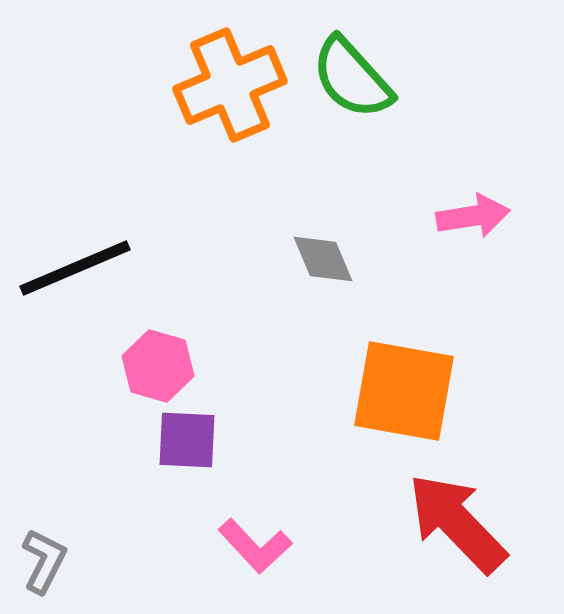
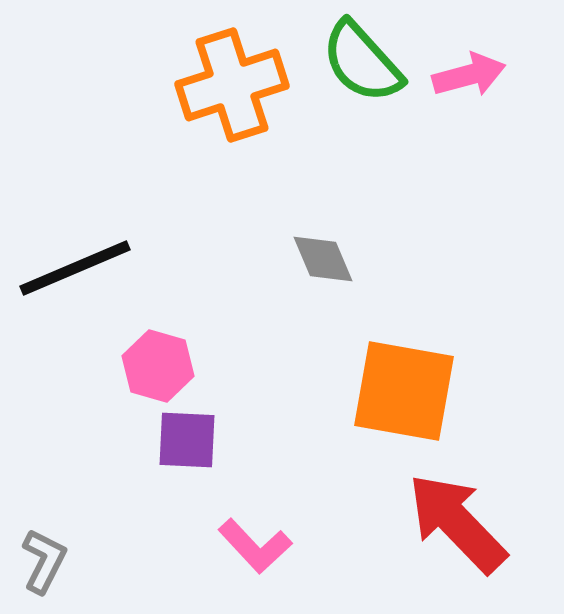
green semicircle: moved 10 px right, 16 px up
orange cross: moved 2 px right; rotated 5 degrees clockwise
pink arrow: moved 4 px left, 141 px up; rotated 6 degrees counterclockwise
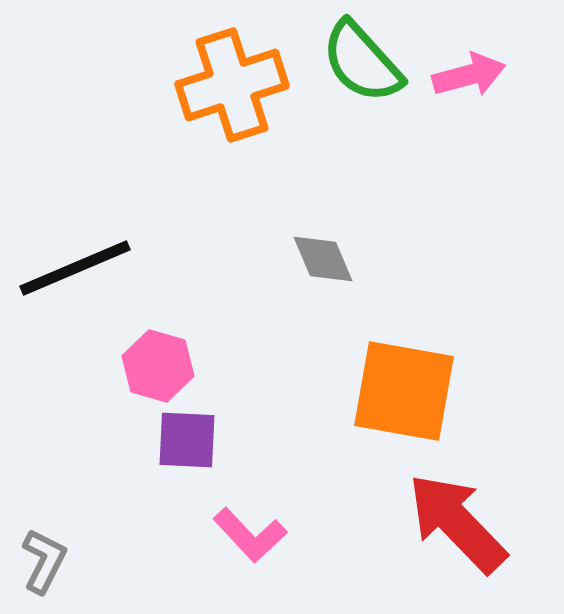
pink L-shape: moved 5 px left, 11 px up
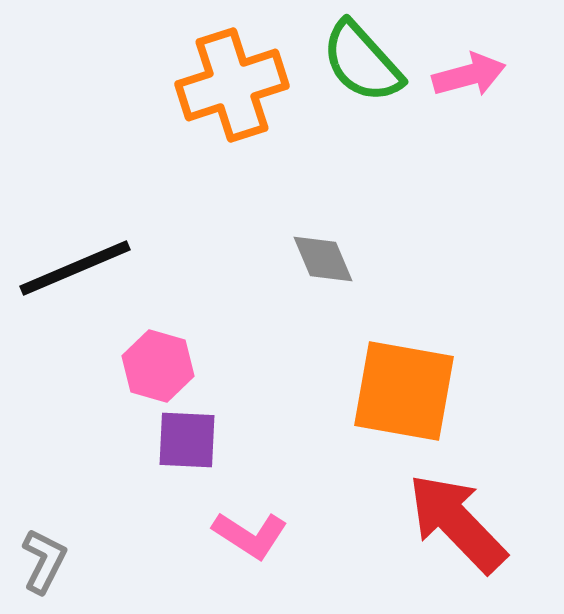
pink L-shape: rotated 14 degrees counterclockwise
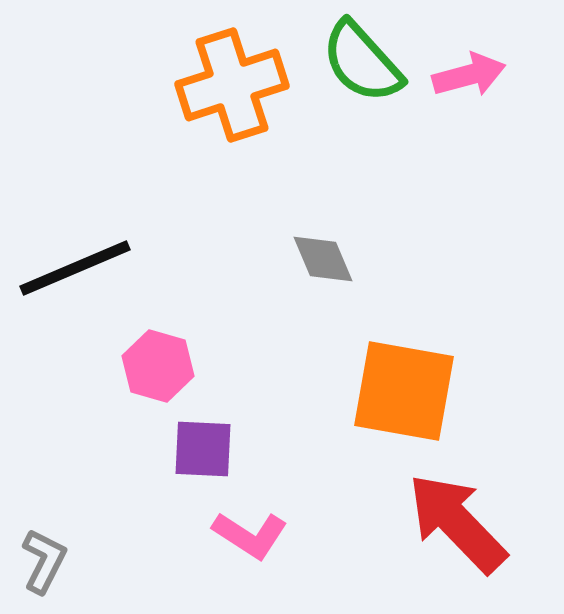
purple square: moved 16 px right, 9 px down
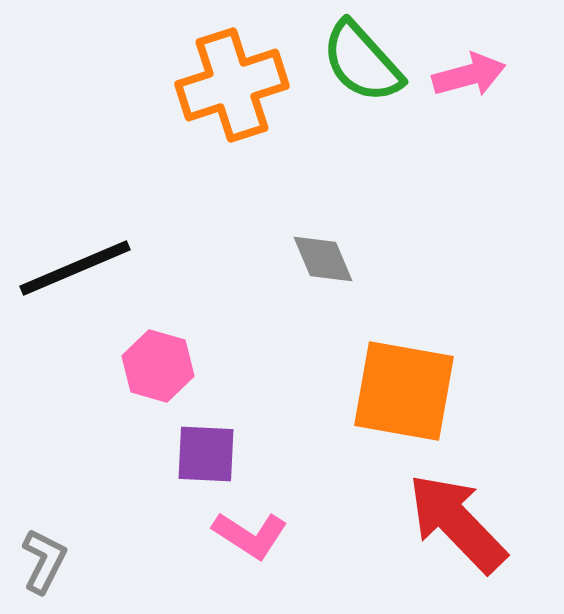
purple square: moved 3 px right, 5 px down
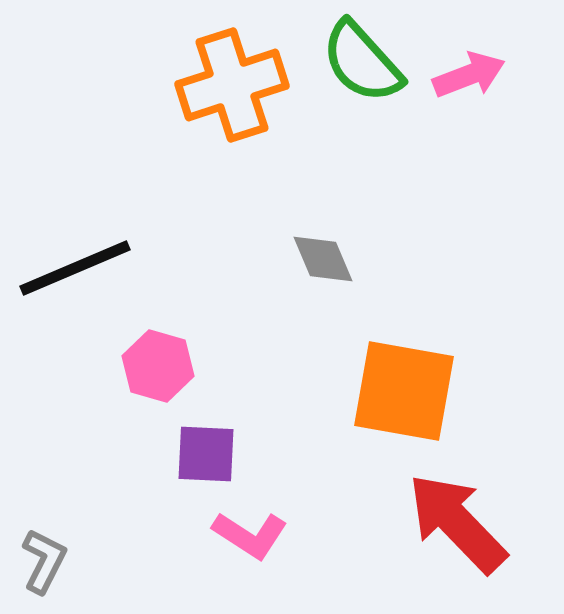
pink arrow: rotated 6 degrees counterclockwise
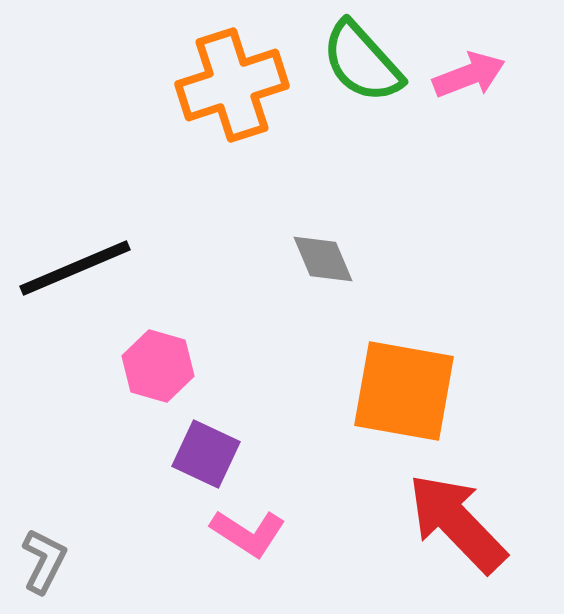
purple square: rotated 22 degrees clockwise
pink L-shape: moved 2 px left, 2 px up
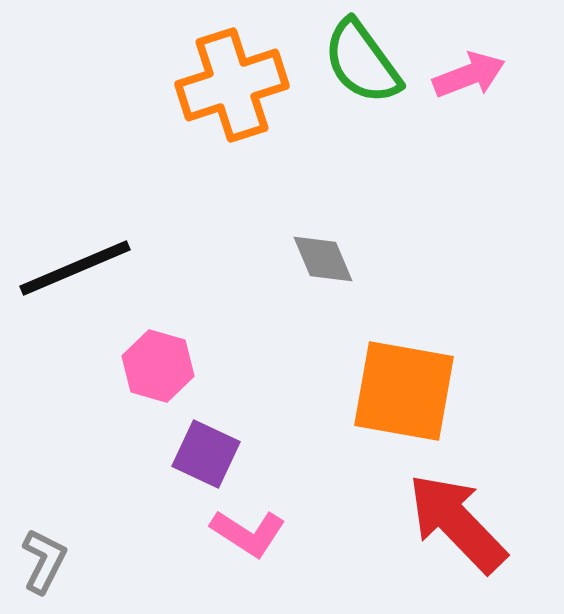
green semicircle: rotated 6 degrees clockwise
